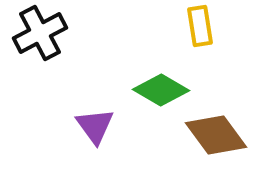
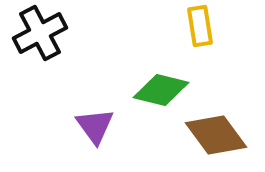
green diamond: rotated 16 degrees counterclockwise
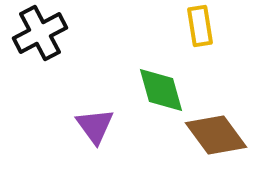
green diamond: rotated 60 degrees clockwise
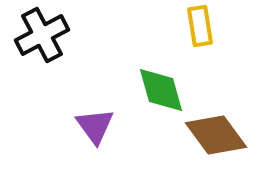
black cross: moved 2 px right, 2 px down
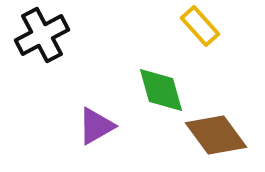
yellow rectangle: rotated 33 degrees counterclockwise
purple triangle: moved 1 px right; rotated 36 degrees clockwise
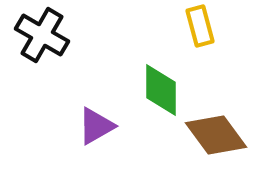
yellow rectangle: rotated 27 degrees clockwise
black cross: rotated 32 degrees counterclockwise
green diamond: rotated 16 degrees clockwise
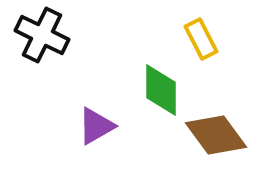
yellow rectangle: moved 1 px right, 13 px down; rotated 12 degrees counterclockwise
black cross: rotated 4 degrees counterclockwise
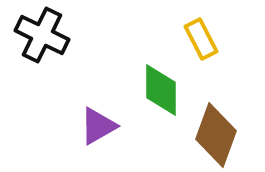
purple triangle: moved 2 px right
brown diamond: rotated 56 degrees clockwise
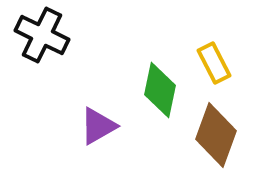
yellow rectangle: moved 13 px right, 24 px down
green diamond: moved 1 px left; rotated 12 degrees clockwise
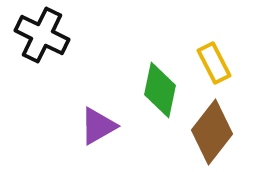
brown diamond: moved 4 px left, 3 px up; rotated 18 degrees clockwise
